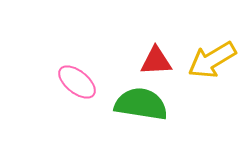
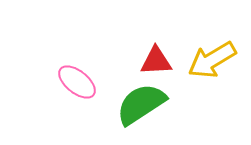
green semicircle: rotated 42 degrees counterclockwise
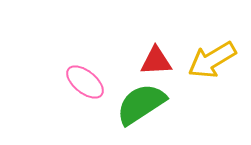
pink ellipse: moved 8 px right
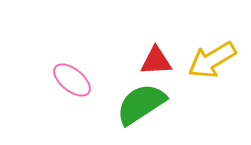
pink ellipse: moved 13 px left, 2 px up
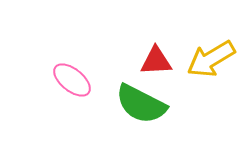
yellow arrow: moved 1 px left, 1 px up
green semicircle: rotated 120 degrees counterclockwise
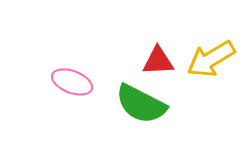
red triangle: moved 2 px right
pink ellipse: moved 2 px down; rotated 18 degrees counterclockwise
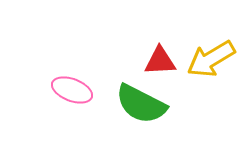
red triangle: moved 2 px right
pink ellipse: moved 8 px down
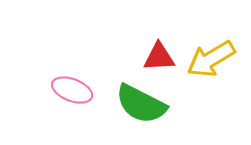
red triangle: moved 1 px left, 4 px up
